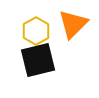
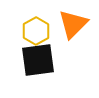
black square: rotated 6 degrees clockwise
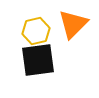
yellow hexagon: rotated 16 degrees clockwise
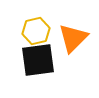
orange triangle: moved 14 px down
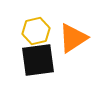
orange triangle: rotated 12 degrees clockwise
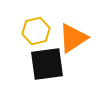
black square: moved 9 px right, 4 px down
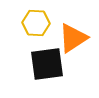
yellow hexagon: moved 8 px up; rotated 16 degrees clockwise
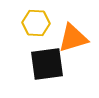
orange triangle: rotated 16 degrees clockwise
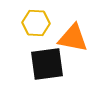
orange triangle: rotated 28 degrees clockwise
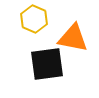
yellow hexagon: moved 2 px left, 4 px up; rotated 20 degrees clockwise
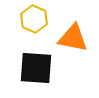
black square: moved 11 px left, 4 px down; rotated 12 degrees clockwise
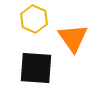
orange triangle: rotated 44 degrees clockwise
